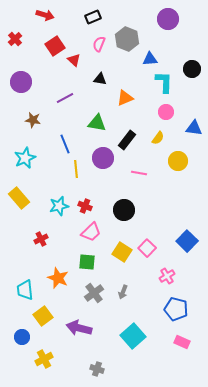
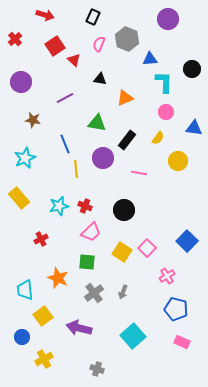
black rectangle at (93, 17): rotated 42 degrees counterclockwise
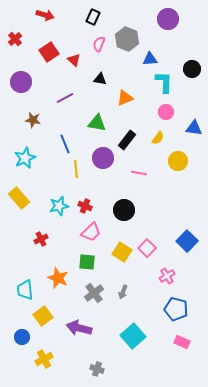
red square at (55, 46): moved 6 px left, 6 px down
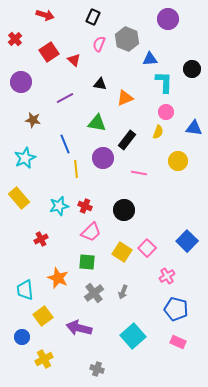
black triangle at (100, 79): moved 5 px down
yellow semicircle at (158, 138): moved 6 px up; rotated 16 degrees counterclockwise
pink rectangle at (182, 342): moved 4 px left
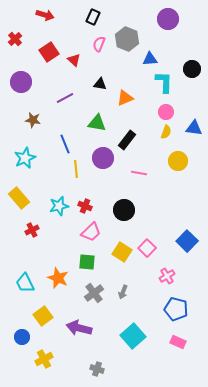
yellow semicircle at (158, 132): moved 8 px right
red cross at (41, 239): moved 9 px left, 9 px up
cyan trapezoid at (25, 290): moved 7 px up; rotated 20 degrees counterclockwise
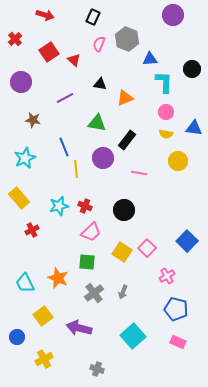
purple circle at (168, 19): moved 5 px right, 4 px up
yellow semicircle at (166, 132): moved 2 px down; rotated 80 degrees clockwise
blue line at (65, 144): moved 1 px left, 3 px down
blue circle at (22, 337): moved 5 px left
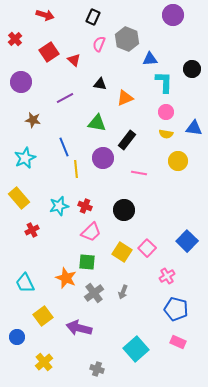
orange star at (58, 278): moved 8 px right
cyan square at (133, 336): moved 3 px right, 13 px down
yellow cross at (44, 359): moved 3 px down; rotated 12 degrees counterclockwise
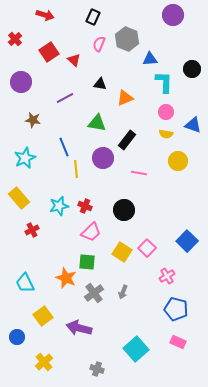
blue triangle at (194, 128): moved 1 px left, 3 px up; rotated 12 degrees clockwise
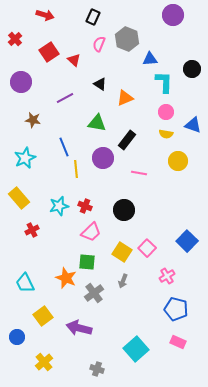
black triangle at (100, 84): rotated 24 degrees clockwise
gray arrow at (123, 292): moved 11 px up
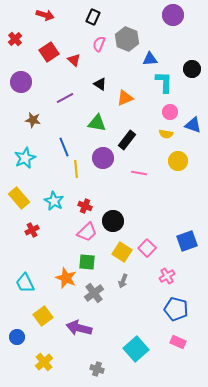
pink circle at (166, 112): moved 4 px right
cyan star at (59, 206): moved 5 px left, 5 px up; rotated 30 degrees counterclockwise
black circle at (124, 210): moved 11 px left, 11 px down
pink trapezoid at (91, 232): moved 4 px left
blue square at (187, 241): rotated 25 degrees clockwise
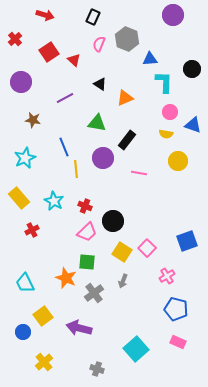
blue circle at (17, 337): moved 6 px right, 5 px up
